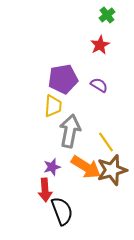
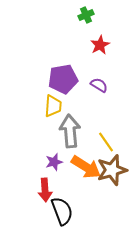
green cross: moved 21 px left; rotated 14 degrees clockwise
gray arrow: rotated 16 degrees counterclockwise
purple star: moved 2 px right, 5 px up
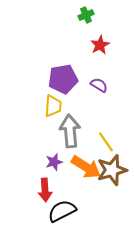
black semicircle: rotated 96 degrees counterclockwise
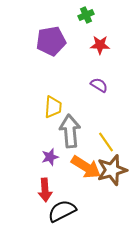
red star: rotated 30 degrees clockwise
purple pentagon: moved 12 px left, 38 px up
yellow trapezoid: moved 1 px down
purple star: moved 4 px left, 5 px up
